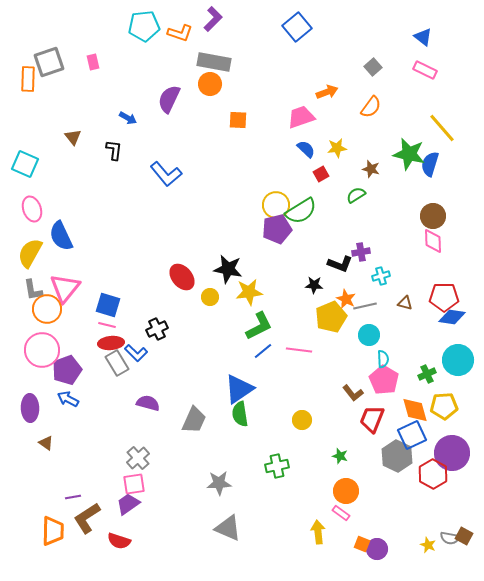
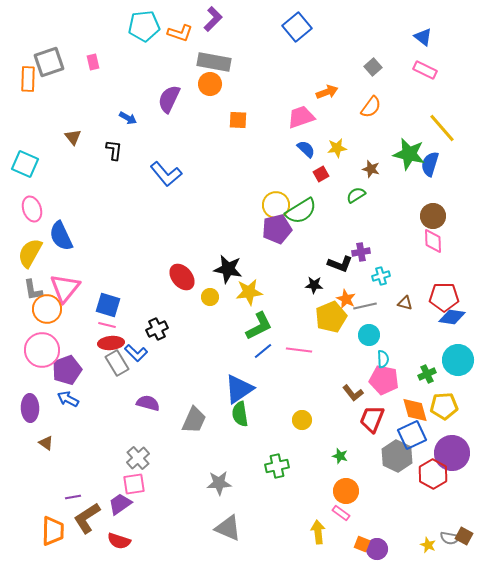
pink pentagon at (384, 380): rotated 20 degrees counterclockwise
purple trapezoid at (128, 504): moved 8 px left
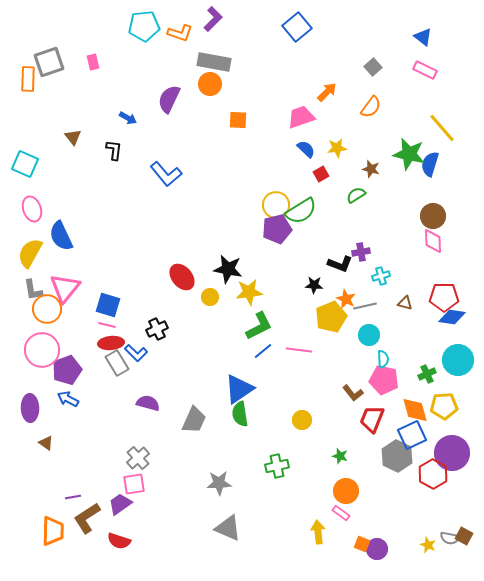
orange arrow at (327, 92): rotated 25 degrees counterclockwise
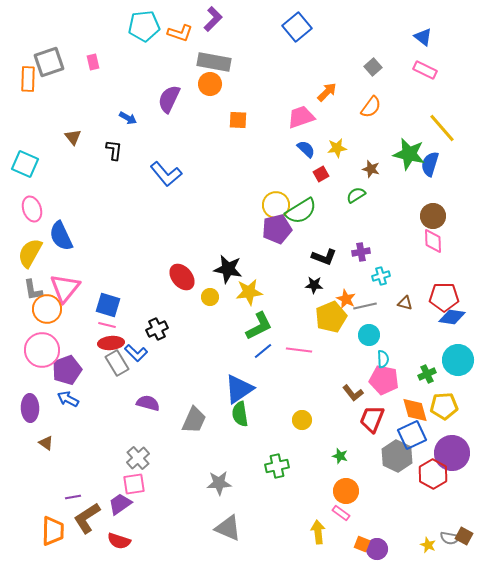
black L-shape at (340, 264): moved 16 px left, 7 px up
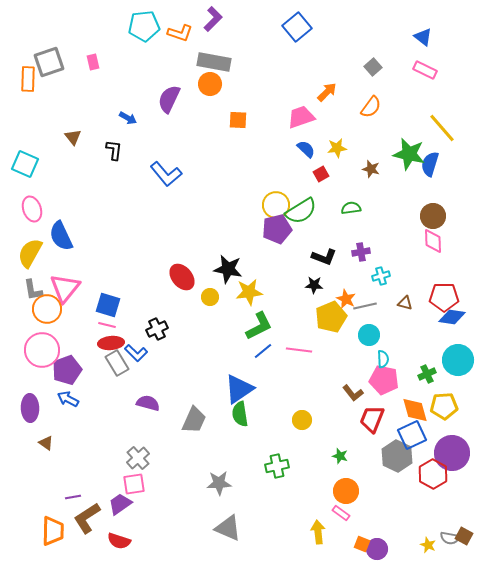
green semicircle at (356, 195): moved 5 px left, 13 px down; rotated 24 degrees clockwise
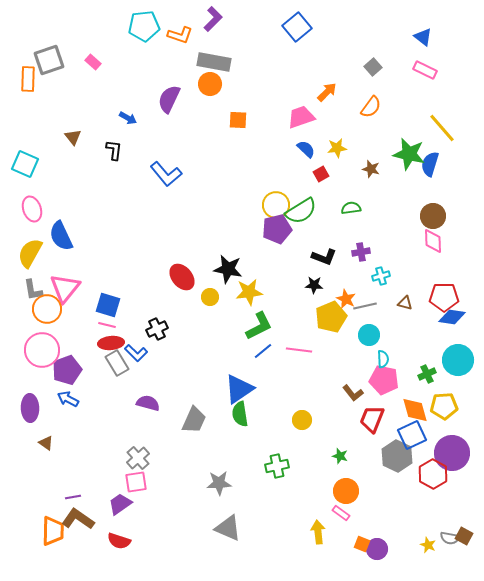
orange L-shape at (180, 33): moved 2 px down
gray square at (49, 62): moved 2 px up
pink rectangle at (93, 62): rotated 35 degrees counterclockwise
pink square at (134, 484): moved 2 px right, 2 px up
brown L-shape at (87, 518): moved 9 px left, 1 px down; rotated 68 degrees clockwise
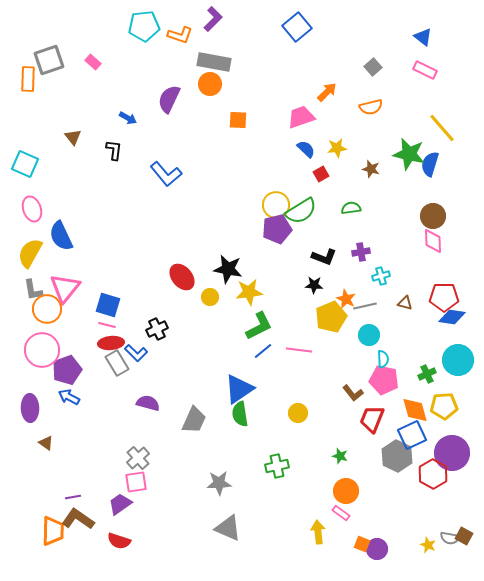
orange semicircle at (371, 107): rotated 40 degrees clockwise
blue arrow at (68, 399): moved 1 px right, 2 px up
yellow circle at (302, 420): moved 4 px left, 7 px up
